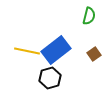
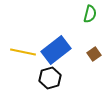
green semicircle: moved 1 px right, 2 px up
yellow line: moved 4 px left, 1 px down
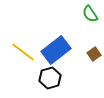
green semicircle: rotated 132 degrees clockwise
yellow line: rotated 25 degrees clockwise
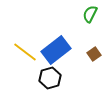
green semicircle: rotated 60 degrees clockwise
yellow line: moved 2 px right
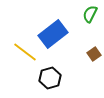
blue rectangle: moved 3 px left, 16 px up
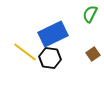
blue rectangle: rotated 12 degrees clockwise
brown square: moved 1 px left
black hexagon: moved 20 px up; rotated 25 degrees clockwise
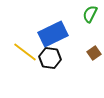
brown square: moved 1 px right, 1 px up
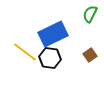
brown square: moved 4 px left, 2 px down
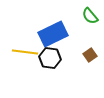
green semicircle: moved 2 px down; rotated 66 degrees counterclockwise
yellow line: rotated 30 degrees counterclockwise
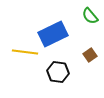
black hexagon: moved 8 px right, 14 px down
